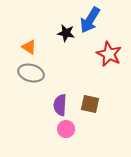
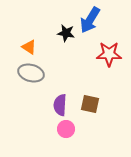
red star: rotated 25 degrees counterclockwise
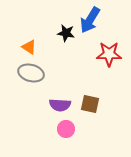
purple semicircle: rotated 90 degrees counterclockwise
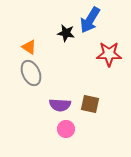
gray ellipse: rotated 50 degrees clockwise
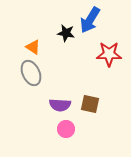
orange triangle: moved 4 px right
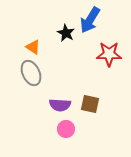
black star: rotated 18 degrees clockwise
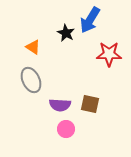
gray ellipse: moved 7 px down
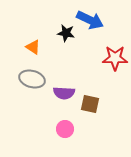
blue arrow: rotated 96 degrees counterclockwise
black star: rotated 18 degrees counterclockwise
red star: moved 6 px right, 4 px down
gray ellipse: moved 1 px right, 1 px up; rotated 50 degrees counterclockwise
purple semicircle: moved 4 px right, 12 px up
pink circle: moved 1 px left
